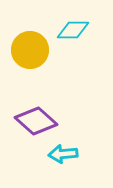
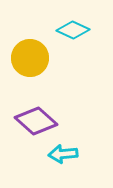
cyan diamond: rotated 24 degrees clockwise
yellow circle: moved 8 px down
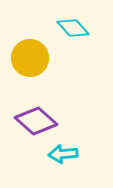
cyan diamond: moved 2 px up; rotated 24 degrees clockwise
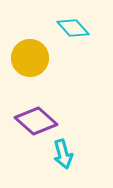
cyan arrow: rotated 100 degrees counterclockwise
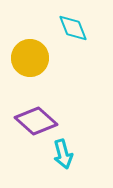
cyan diamond: rotated 20 degrees clockwise
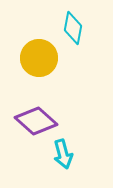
cyan diamond: rotated 32 degrees clockwise
yellow circle: moved 9 px right
